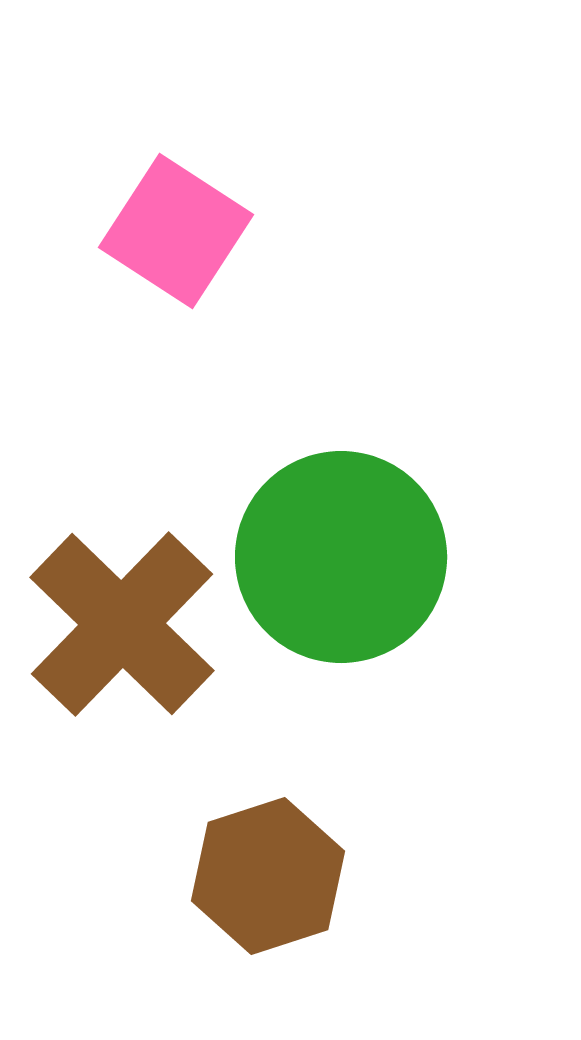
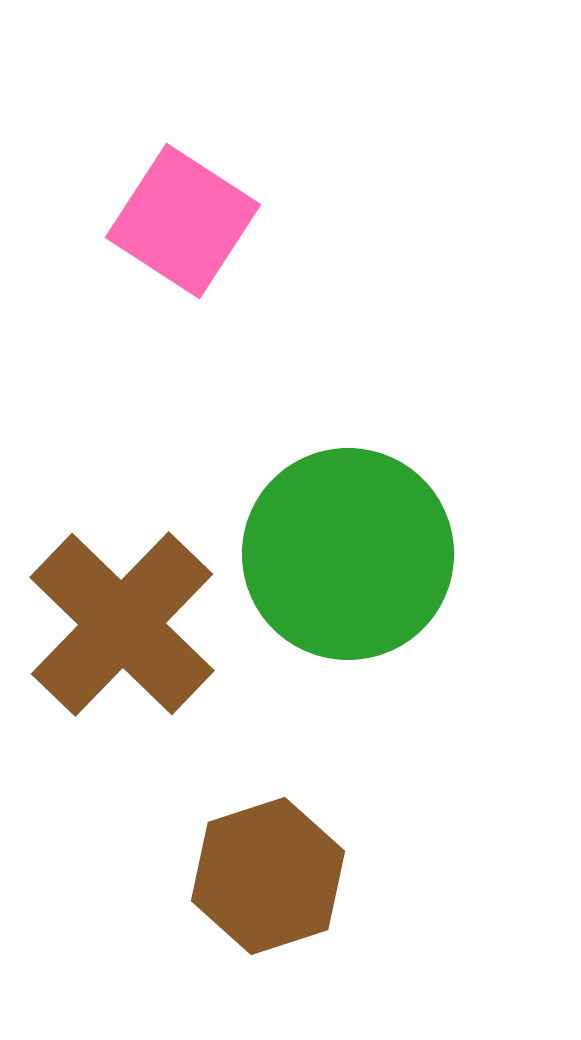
pink square: moved 7 px right, 10 px up
green circle: moved 7 px right, 3 px up
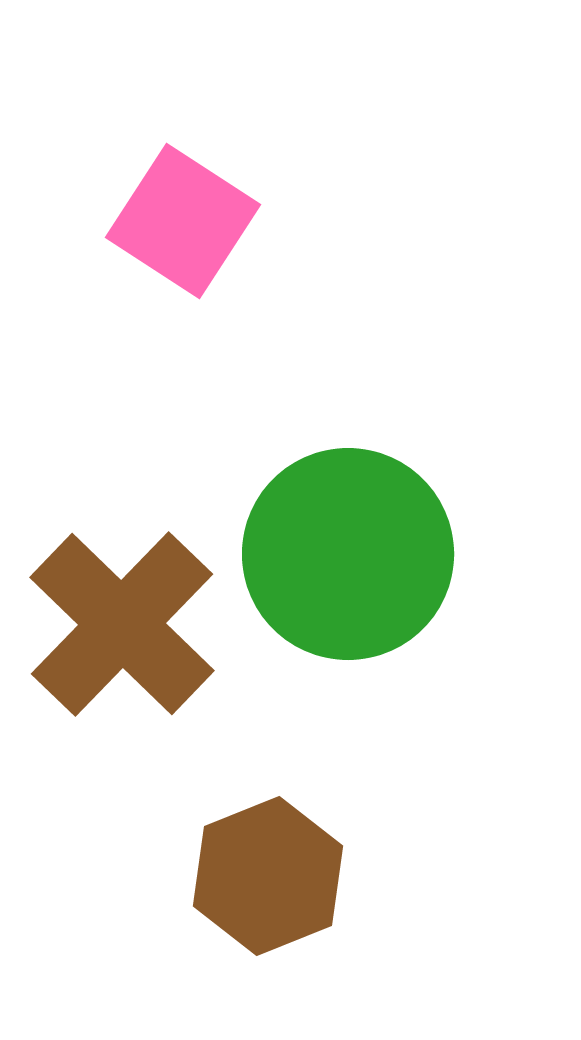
brown hexagon: rotated 4 degrees counterclockwise
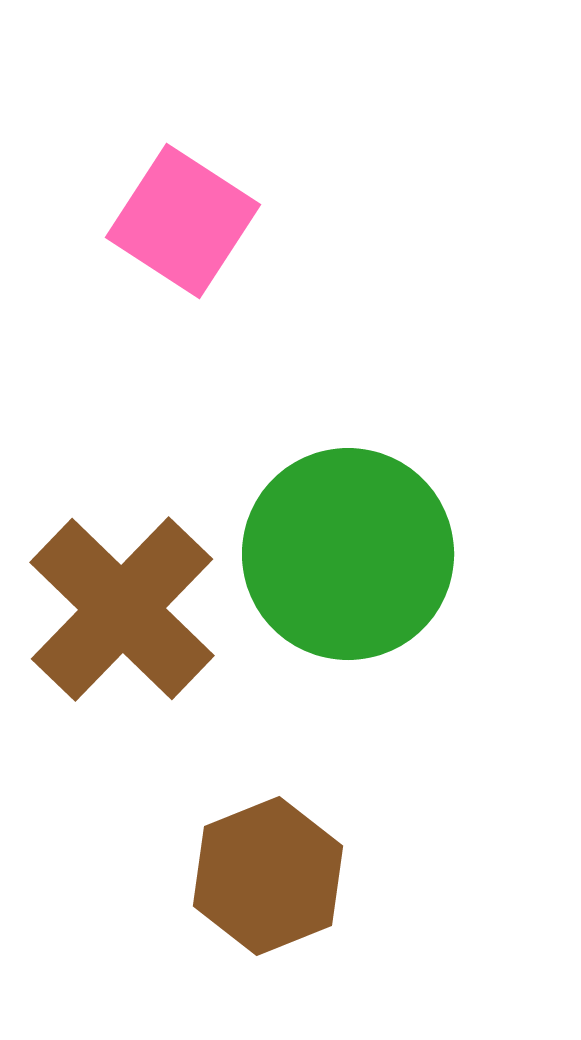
brown cross: moved 15 px up
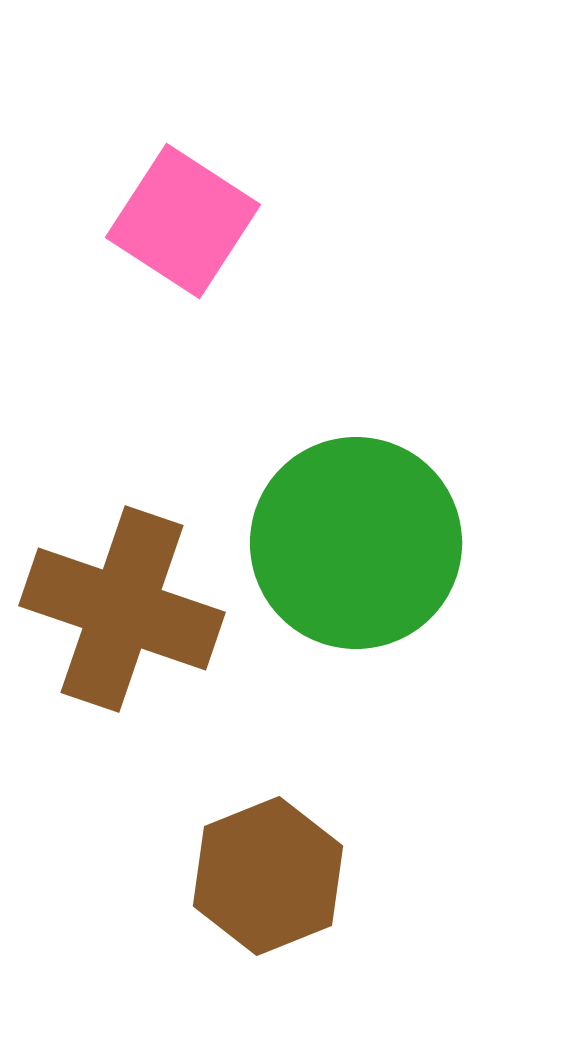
green circle: moved 8 px right, 11 px up
brown cross: rotated 25 degrees counterclockwise
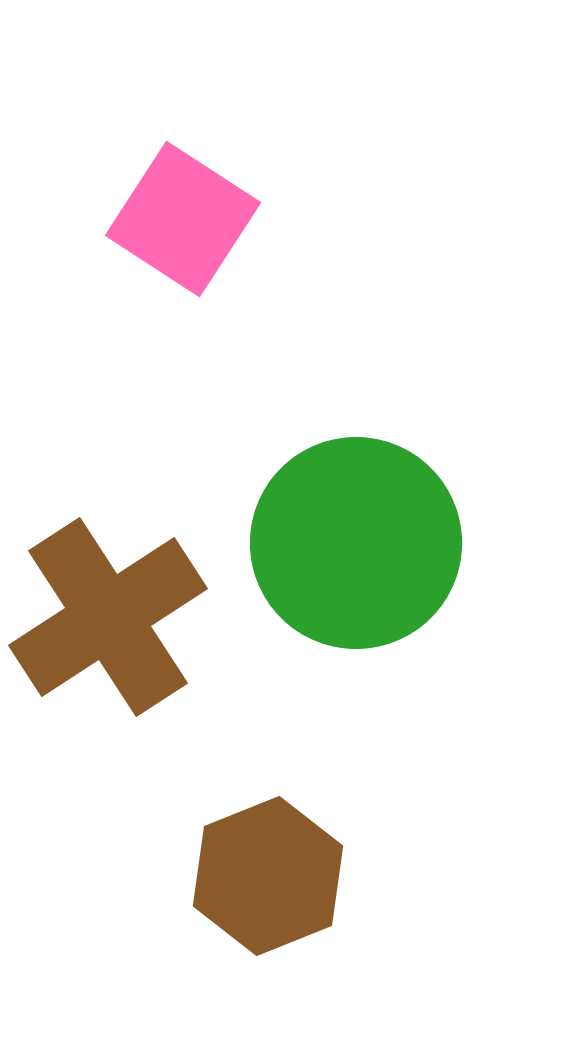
pink square: moved 2 px up
brown cross: moved 14 px left, 8 px down; rotated 38 degrees clockwise
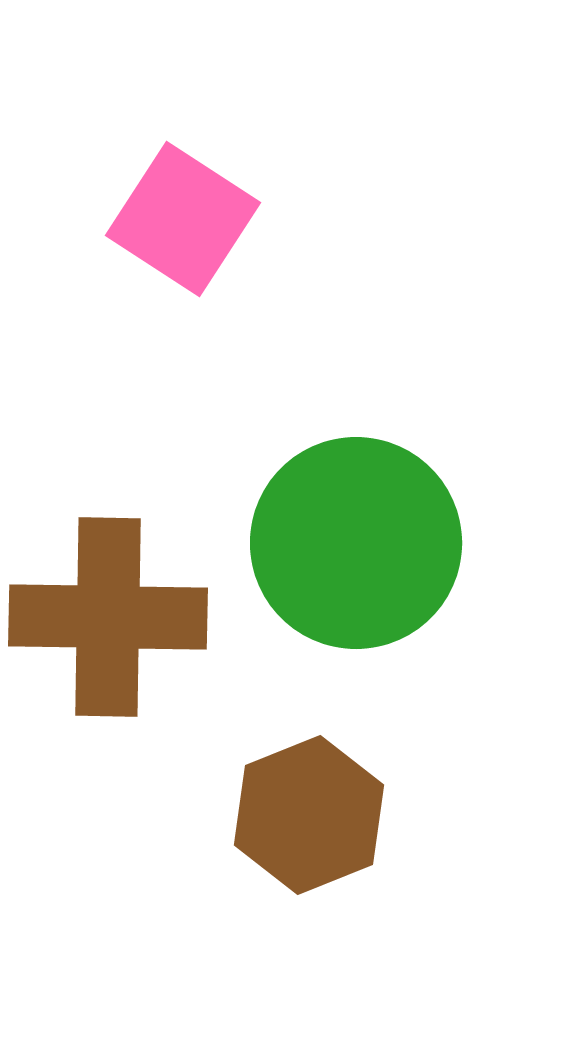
brown cross: rotated 34 degrees clockwise
brown hexagon: moved 41 px right, 61 px up
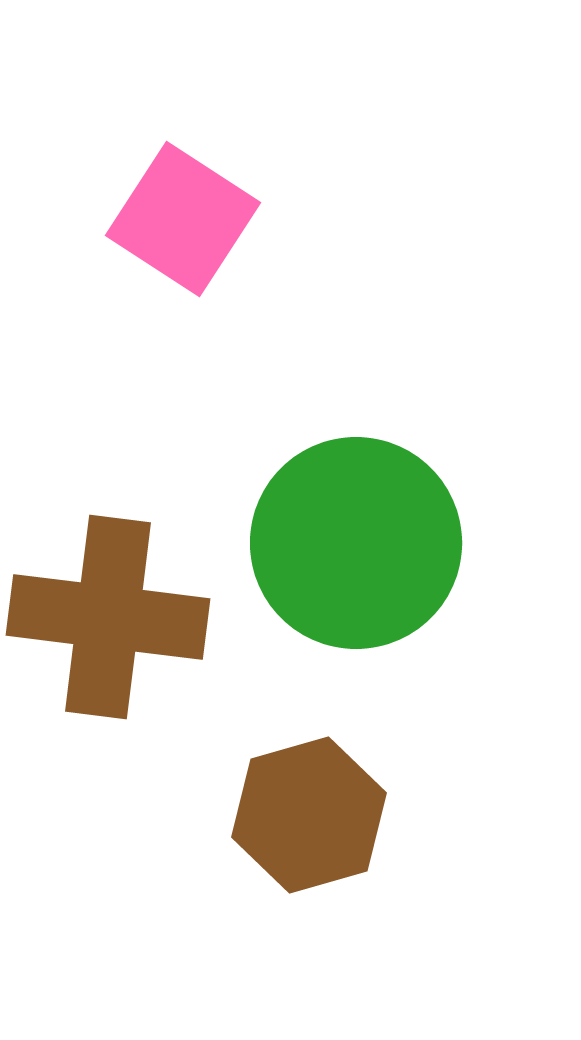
brown cross: rotated 6 degrees clockwise
brown hexagon: rotated 6 degrees clockwise
